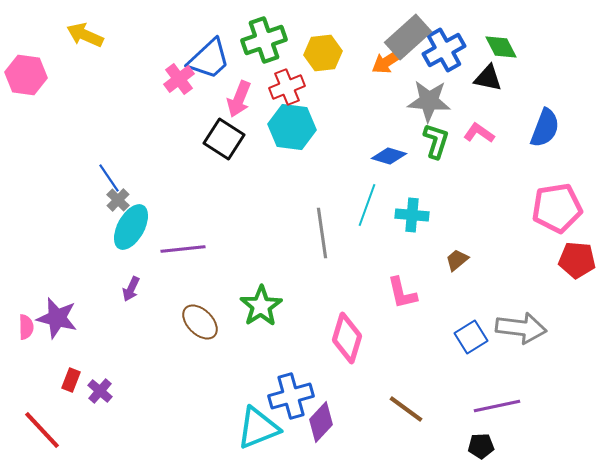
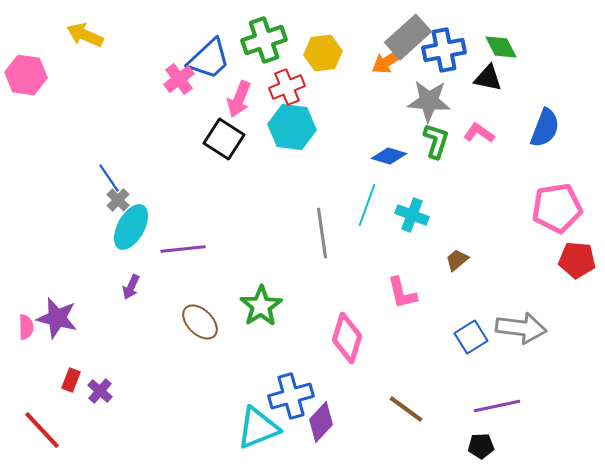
blue cross at (444, 50): rotated 18 degrees clockwise
cyan cross at (412, 215): rotated 16 degrees clockwise
purple arrow at (131, 289): moved 2 px up
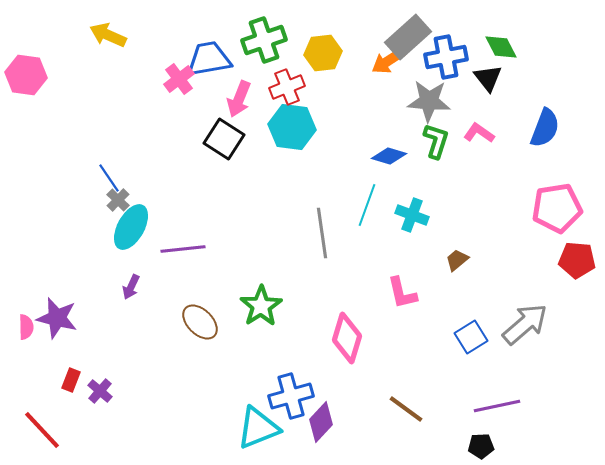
yellow arrow at (85, 35): moved 23 px right
blue cross at (444, 50): moved 2 px right, 7 px down
blue trapezoid at (209, 59): rotated 147 degrees counterclockwise
black triangle at (488, 78): rotated 40 degrees clockwise
gray arrow at (521, 328): moved 4 px right, 4 px up; rotated 48 degrees counterclockwise
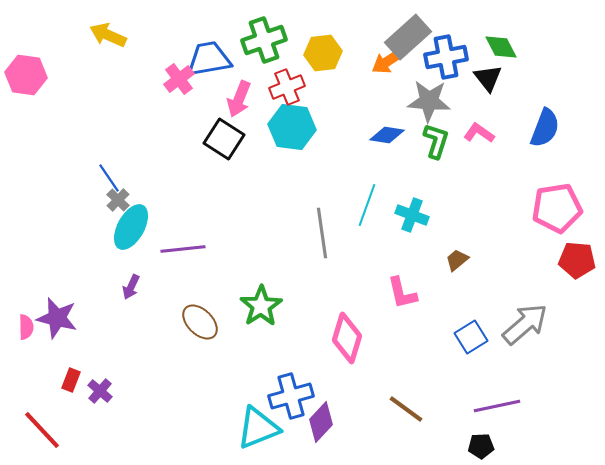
blue diamond at (389, 156): moved 2 px left, 21 px up; rotated 8 degrees counterclockwise
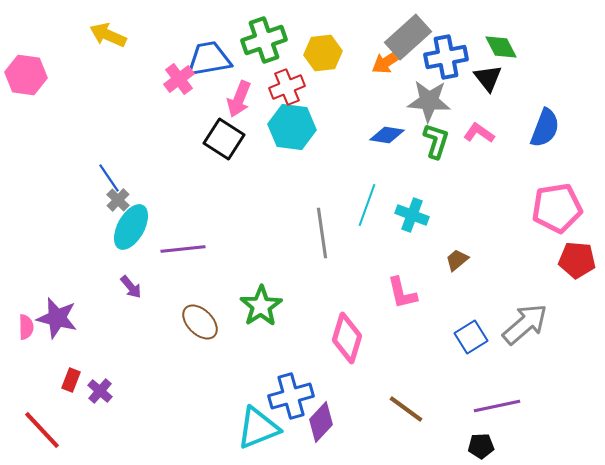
purple arrow at (131, 287): rotated 65 degrees counterclockwise
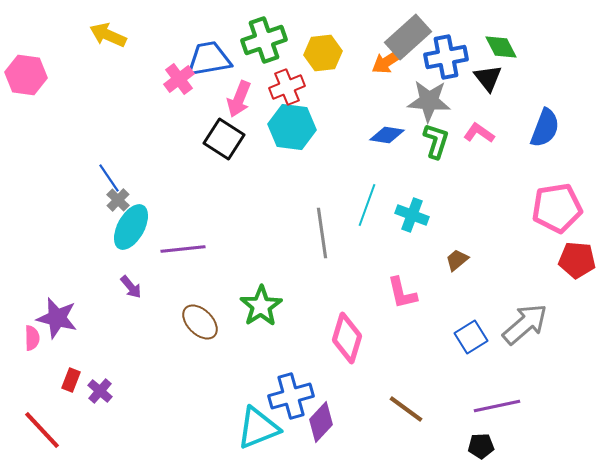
pink semicircle at (26, 327): moved 6 px right, 11 px down
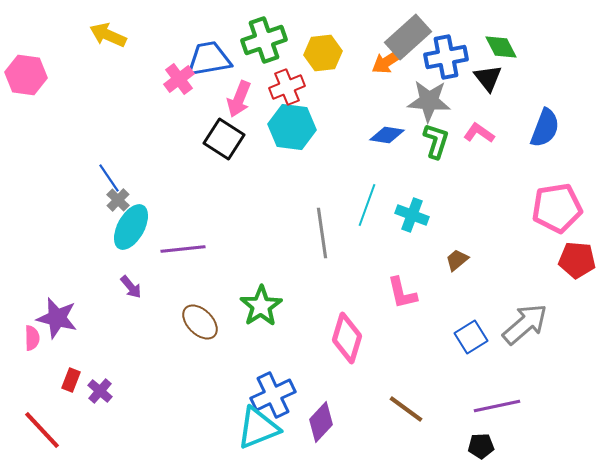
blue cross at (291, 396): moved 18 px left, 1 px up; rotated 9 degrees counterclockwise
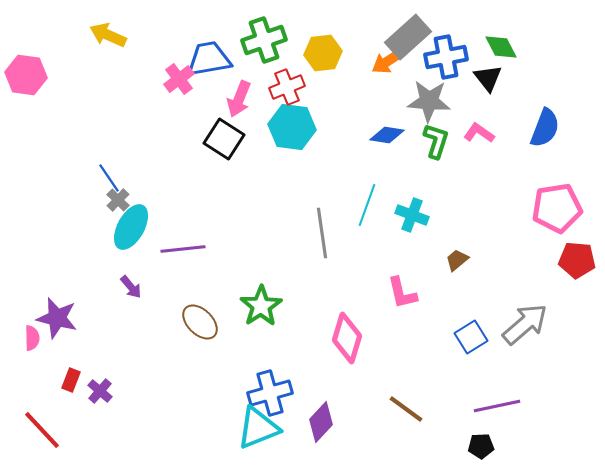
blue cross at (273, 395): moved 3 px left, 2 px up; rotated 9 degrees clockwise
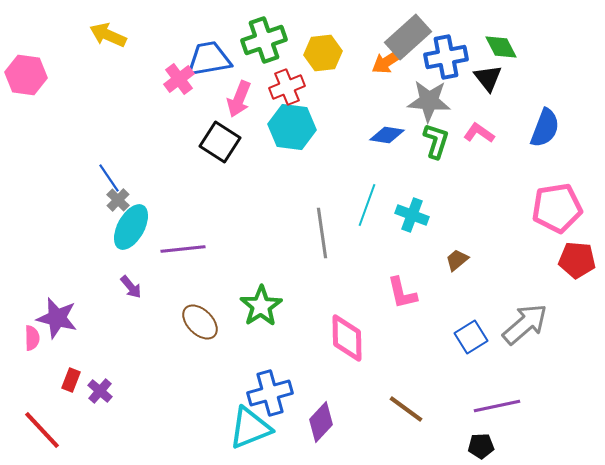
black square at (224, 139): moved 4 px left, 3 px down
pink diamond at (347, 338): rotated 18 degrees counterclockwise
cyan triangle at (258, 428): moved 8 px left
